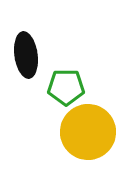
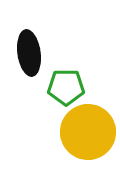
black ellipse: moved 3 px right, 2 px up
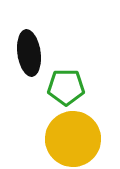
yellow circle: moved 15 px left, 7 px down
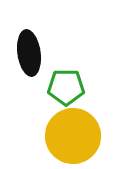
yellow circle: moved 3 px up
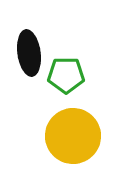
green pentagon: moved 12 px up
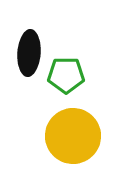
black ellipse: rotated 12 degrees clockwise
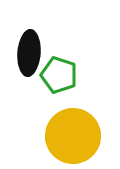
green pentagon: moved 7 px left; rotated 18 degrees clockwise
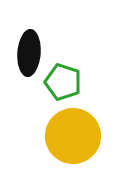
green pentagon: moved 4 px right, 7 px down
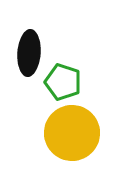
yellow circle: moved 1 px left, 3 px up
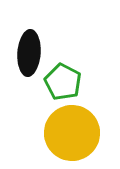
green pentagon: rotated 9 degrees clockwise
